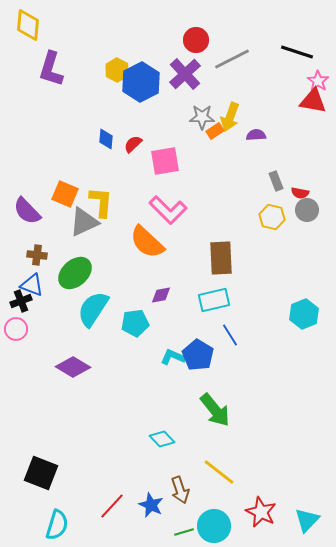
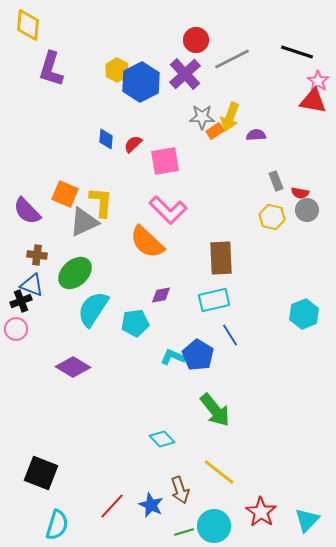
red star at (261, 512): rotated 8 degrees clockwise
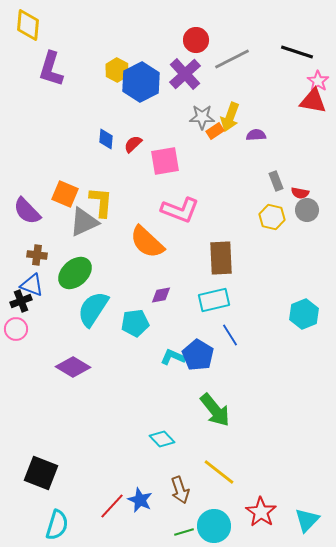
pink L-shape at (168, 210): moved 12 px right; rotated 24 degrees counterclockwise
blue star at (151, 505): moved 11 px left, 5 px up
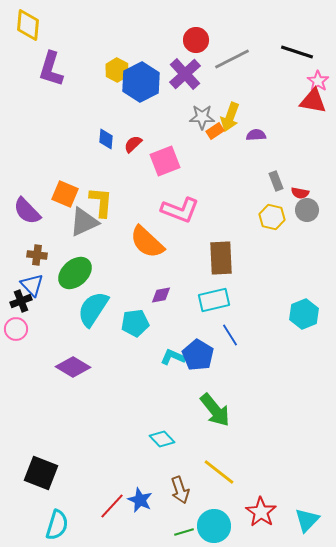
pink square at (165, 161): rotated 12 degrees counterclockwise
blue triangle at (32, 285): rotated 25 degrees clockwise
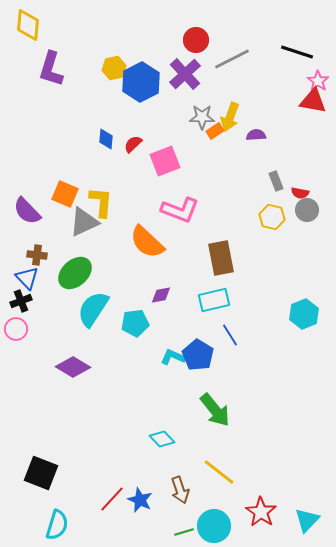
yellow hexagon at (117, 70): moved 3 px left, 2 px up; rotated 20 degrees clockwise
brown rectangle at (221, 258): rotated 8 degrees counterclockwise
blue triangle at (32, 285): moved 5 px left, 7 px up
red line at (112, 506): moved 7 px up
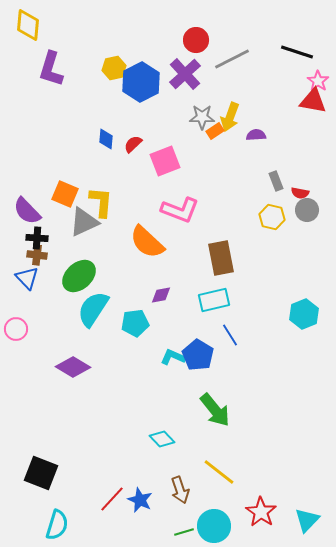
green ellipse at (75, 273): moved 4 px right, 3 px down
black cross at (21, 301): moved 16 px right, 63 px up; rotated 25 degrees clockwise
